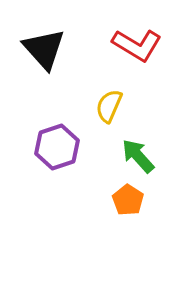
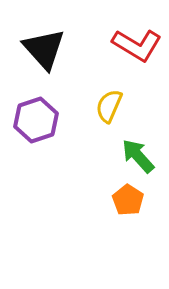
purple hexagon: moved 21 px left, 27 px up
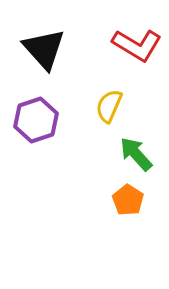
green arrow: moved 2 px left, 2 px up
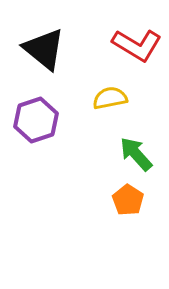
black triangle: rotated 9 degrees counterclockwise
yellow semicircle: moved 1 px right, 8 px up; rotated 56 degrees clockwise
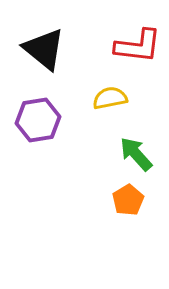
red L-shape: moved 1 px right, 1 px down; rotated 24 degrees counterclockwise
purple hexagon: moved 2 px right; rotated 9 degrees clockwise
orange pentagon: rotated 8 degrees clockwise
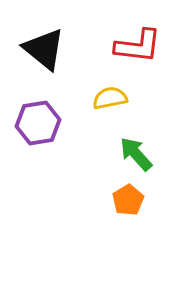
purple hexagon: moved 3 px down
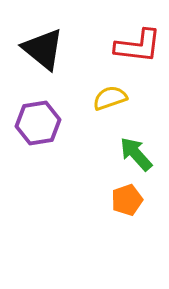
black triangle: moved 1 px left
yellow semicircle: rotated 8 degrees counterclockwise
orange pentagon: moved 1 px left; rotated 12 degrees clockwise
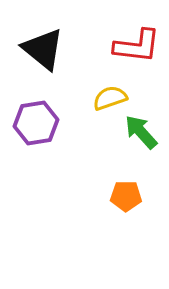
red L-shape: moved 1 px left
purple hexagon: moved 2 px left
green arrow: moved 5 px right, 22 px up
orange pentagon: moved 1 px left, 4 px up; rotated 20 degrees clockwise
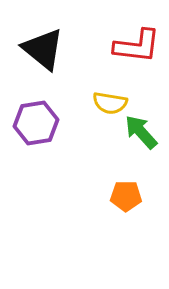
yellow semicircle: moved 5 px down; rotated 152 degrees counterclockwise
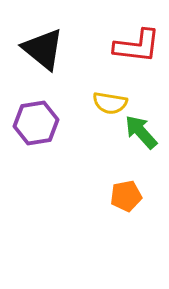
orange pentagon: rotated 12 degrees counterclockwise
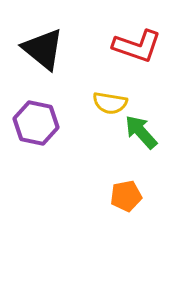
red L-shape: rotated 12 degrees clockwise
purple hexagon: rotated 21 degrees clockwise
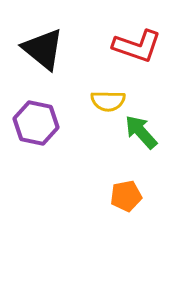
yellow semicircle: moved 2 px left, 2 px up; rotated 8 degrees counterclockwise
